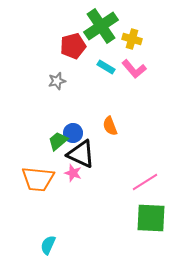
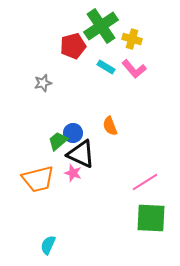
gray star: moved 14 px left, 2 px down
orange trapezoid: rotated 20 degrees counterclockwise
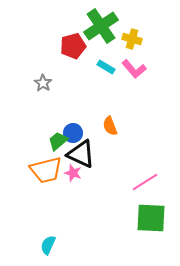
gray star: rotated 24 degrees counterclockwise
orange trapezoid: moved 8 px right, 9 px up
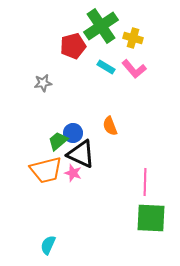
yellow cross: moved 1 px right, 1 px up
gray star: rotated 30 degrees clockwise
pink line: rotated 56 degrees counterclockwise
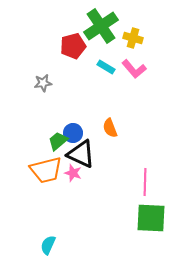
orange semicircle: moved 2 px down
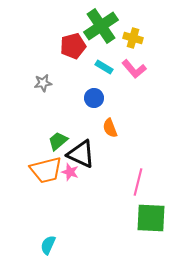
cyan rectangle: moved 2 px left
blue circle: moved 21 px right, 35 px up
pink star: moved 3 px left, 1 px up
pink line: moved 7 px left; rotated 12 degrees clockwise
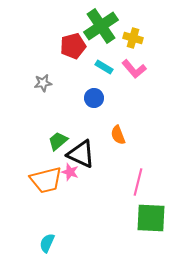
orange semicircle: moved 8 px right, 7 px down
orange trapezoid: moved 10 px down
cyan semicircle: moved 1 px left, 2 px up
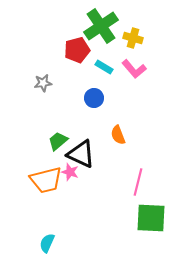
red pentagon: moved 4 px right, 4 px down
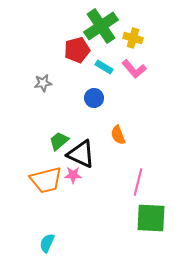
green trapezoid: moved 1 px right
pink star: moved 3 px right, 3 px down; rotated 18 degrees counterclockwise
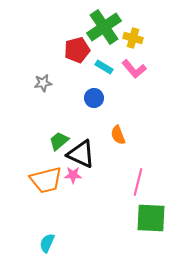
green cross: moved 3 px right, 1 px down
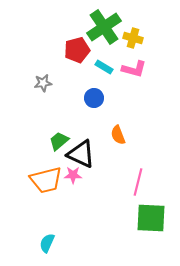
pink L-shape: rotated 35 degrees counterclockwise
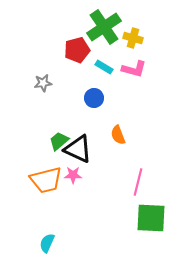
black triangle: moved 3 px left, 5 px up
